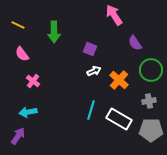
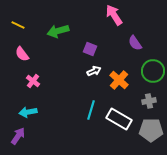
green arrow: moved 4 px right, 1 px up; rotated 75 degrees clockwise
green circle: moved 2 px right, 1 px down
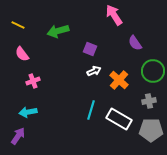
pink cross: rotated 32 degrees clockwise
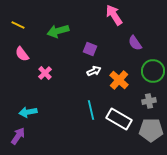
pink cross: moved 12 px right, 8 px up; rotated 24 degrees counterclockwise
cyan line: rotated 30 degrees counterclockwise
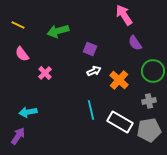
pink arrow: moved 10 px right
white rectangle: moved 1 px right, 3 px down
gray pentagon: moved 2 px left; rotated 10 degrees counterclockwise
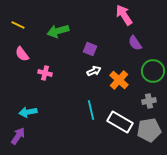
pink cross: rotated 32 degrees counterclockwise
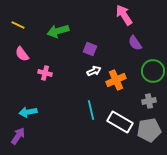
orange cross: moved 3 px left; rotated 24 degrees clockwise
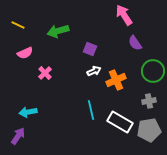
pink semicircle: moved 3 px right, 1 px up; rotated 77 degrees counterclockwise
pink cross: rotated 32 degrees clockwise
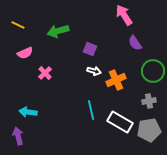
white arrow: rotated 40 degrees clockwise
cyan arrow: rotated 18 degrees clockwise
purple arrow: rotated 48 degrees counterclockwise
